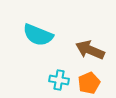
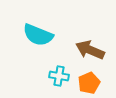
cyan cross: moved 4 px up
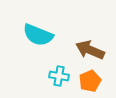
orange pentagon: moved 1 px right, 2 px up
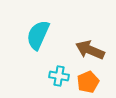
cyan semicircle: rotated 92 degrees clockwise
orange pentagon: moved 2 px left, 1 px down
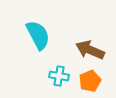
cyan semicircle: rotated 128 degrees clockwise
orange pentagon: moved 2 px right, 1 px up
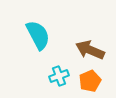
cyan cross: rotated 30 degrees counterclockwise
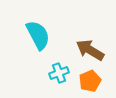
brown arrow: rotated 8 degrees clockwise
cyan cross: moved 3 px up
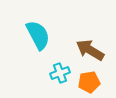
cyan cross: moved 1 px right
orange pentagon: moved 1 px left, 1 px down; rotated 15 degrees clockwise
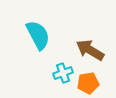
cyan cross: moved 3 px right
orange pentagon: moved 1 px left, 1 px down
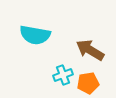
cyan semicircle: moved 3 px left; rotated 128 degrees clockwise
cyan cross: moved 2 px down
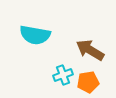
orange pentagon: moved 1 px up
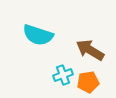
cyan semicircle: moved 3 px right; rotated 8 degrees clockwise
